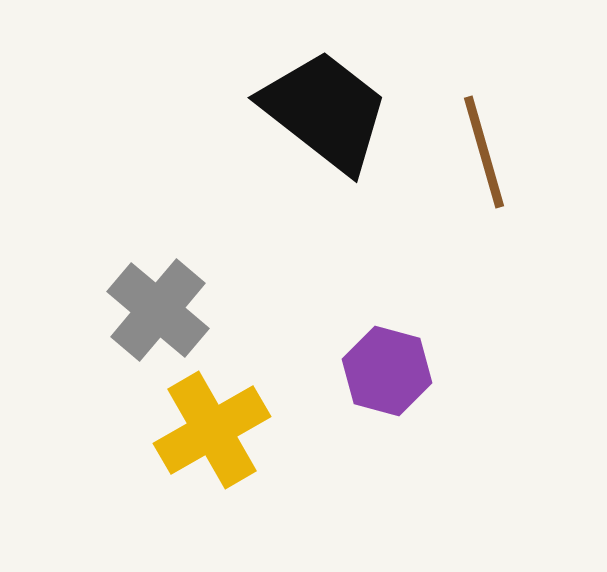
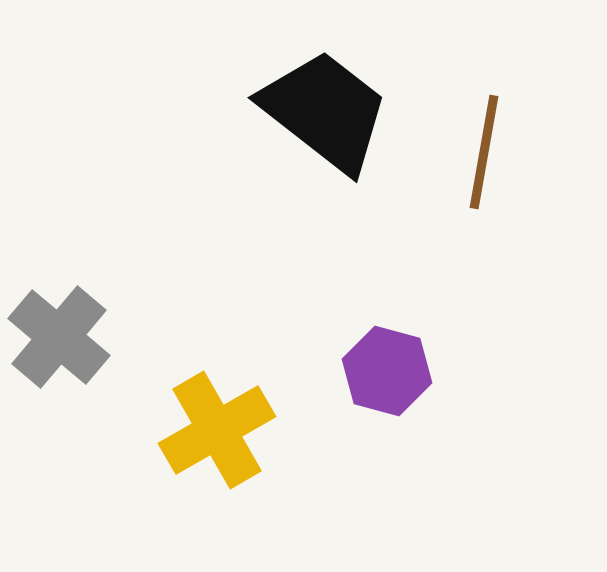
brown line: rotated 26 degrees clockwise
gray cross: moved 99 px left, 27 px down
yellow cross: moved 5 px right
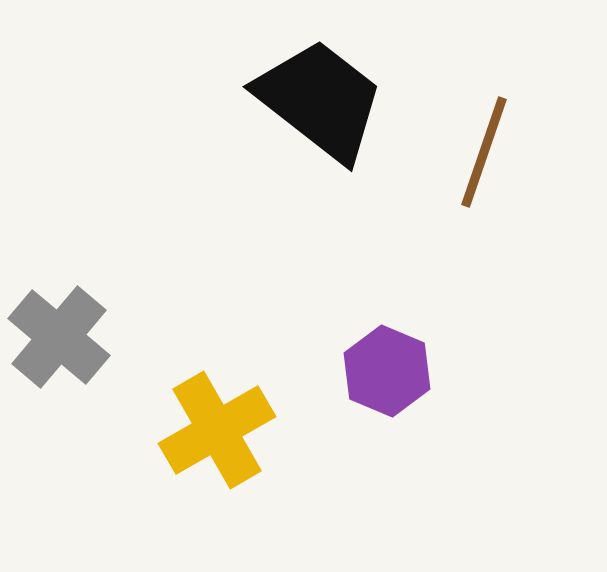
black trapezoid: moved 5 px left, 11 px up
brown line: rotated 9 degrees clockwise
purple hexagon: rotated 8 degrees clockwise
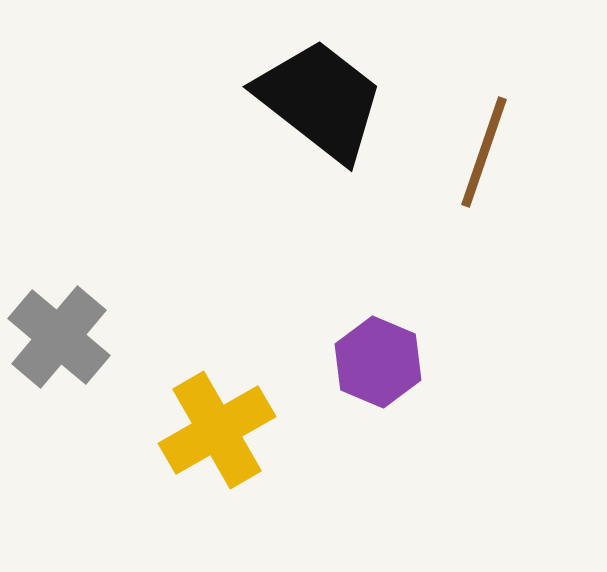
purple hexagon: moved 9 px left, 9 px up
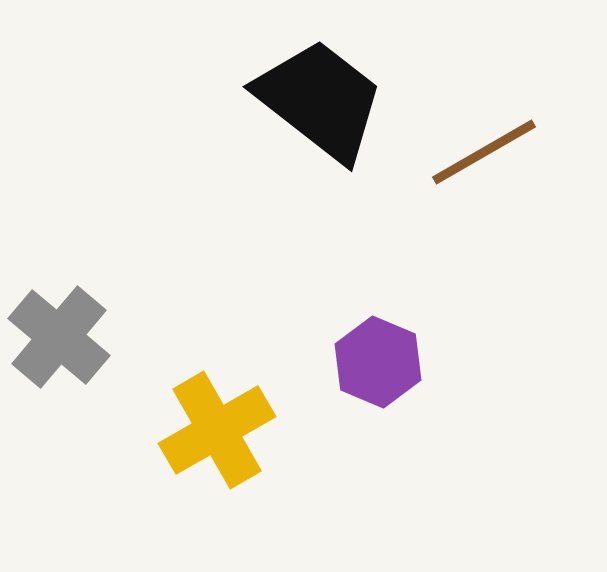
brown line: rotated 41 degrees clockwise
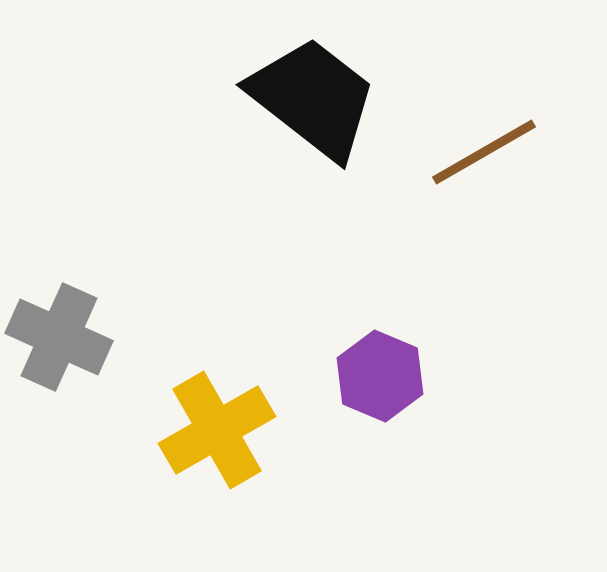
black trapezoid: moved 7 px left, 2 px up
gray cross: rotated 16 degrees counterclockwise
purple hexagon: moved 2 px right, 14 px down
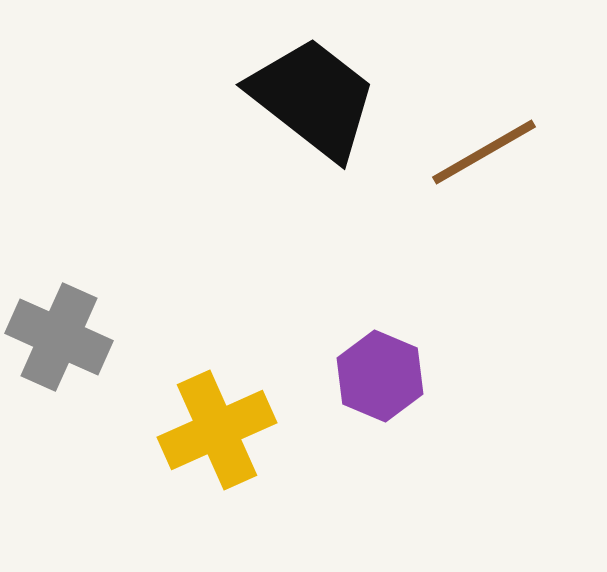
yellow cross: rotated 6 degrees clockwise
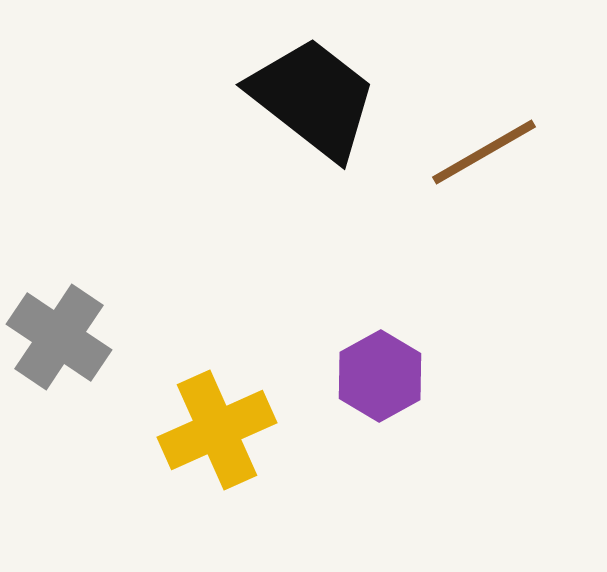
gray cross: rotated 10 degrees clockwise
purple hexagon: rotated 8 degrees clockwise
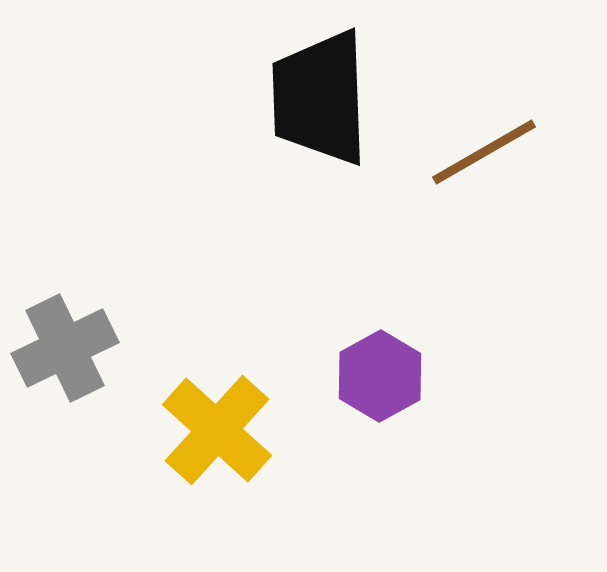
black trapezoid: moved 7 px right; rotated 130 degrees counterclockwise
gray cross: moved 6 px right, 11 px down; rotated 30 degrees clockwise
yellow cross: rotated 24 degrees counterclockwise
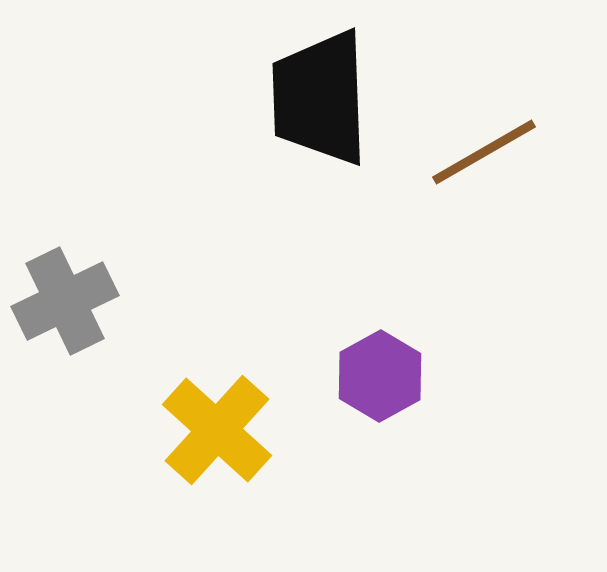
gray cross: moved 47 px up
